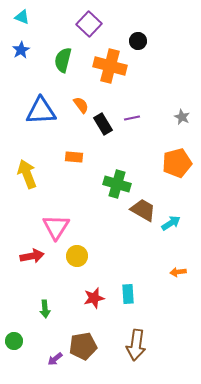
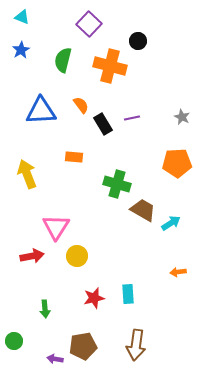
orange pentagon: rotated 12 degrees clockwise
purple arrow: rotated 49 degrees clockwise
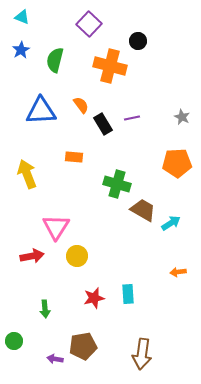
green semicircle: moved 8 px left
brown arrow: moved 6 px right, 9 px down
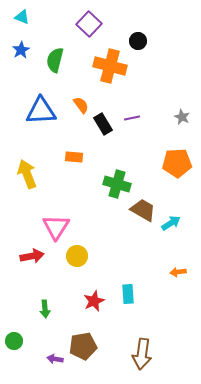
red star: moved 3 px down; rotated 10 degrees counterclockwise
